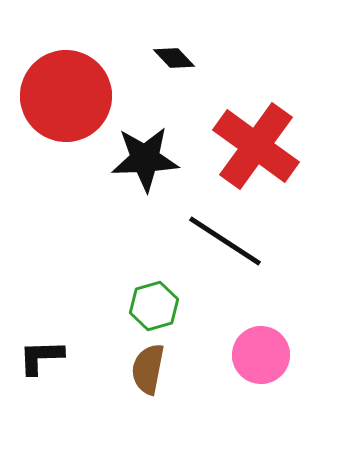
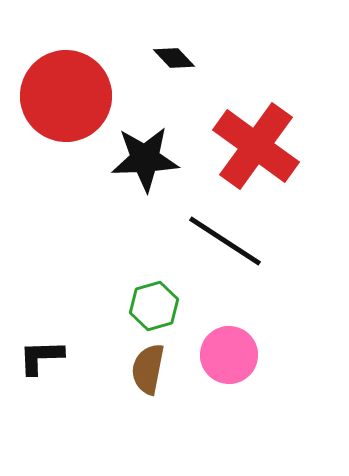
pink circle: moved 32 px left
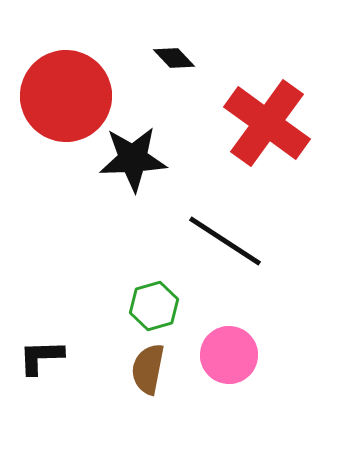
red cross: moved 11 px right, 23 px up
black star: moved 12 px left
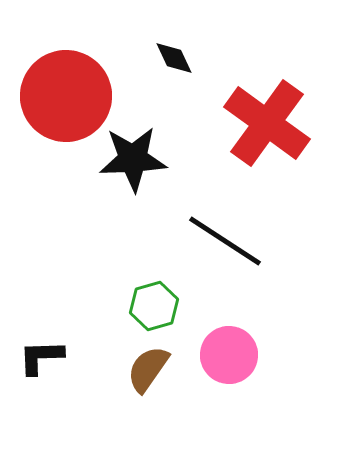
black diamond: rotated 18 degrees clockwise
brown semicircle: rotated 24 degrees clockwise
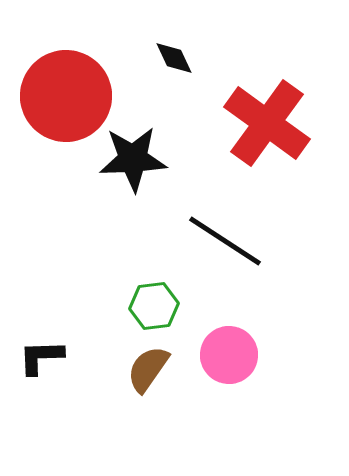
green hexagon: rotated 9 degrees clockwise
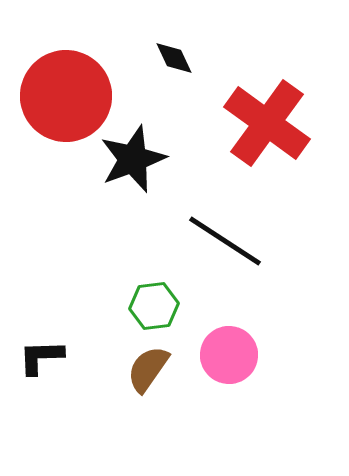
black star: rotated 18 degrees counterclockwise
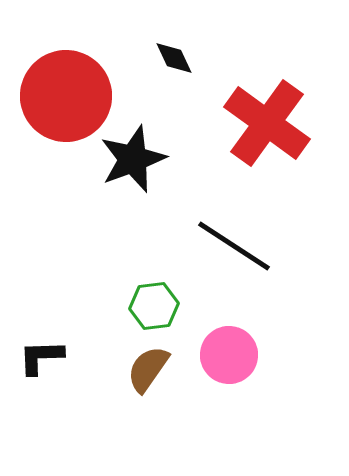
black line: moved 9 px right, 5 px down
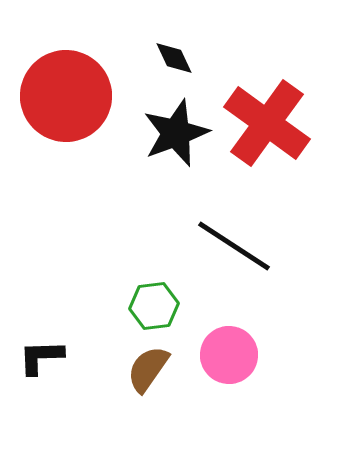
black star: moved 43 px right, 26 px up
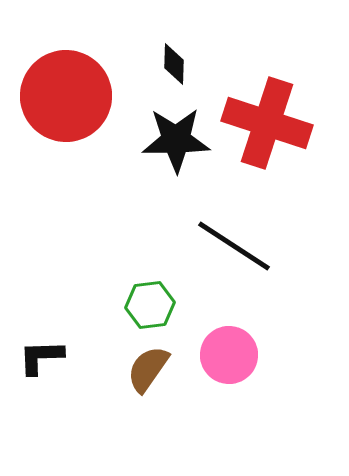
black diamond: moved 6 px down; rotated 27 degrees clockwise
red cross: rotated 18 degrees counterclockwise
black star: moved 7 px down; rotated 20 degrees clockwise
green hexagon: moved 4 px left, 1 px up
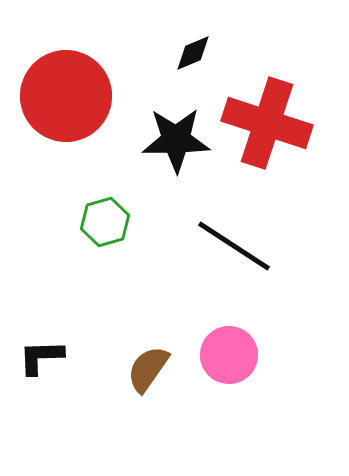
black diamond: moved 19 px right, 11 px up; rotated 66 degrees clockwise
green hexagon: moved 45 px left, 83 px up; rotated 9 degrees counterclockwise
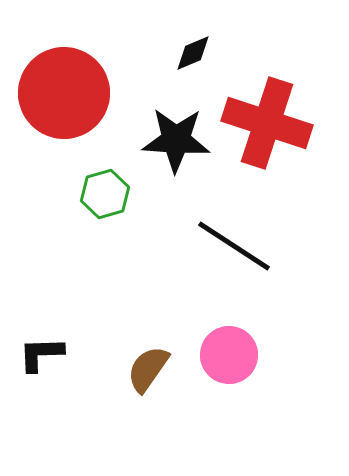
red circle: moved 2 px left, 3 px up
black star: rotated 4 degrees clockwise
green hexagon: moved 28 px up
black L-shape: moved 3 px up
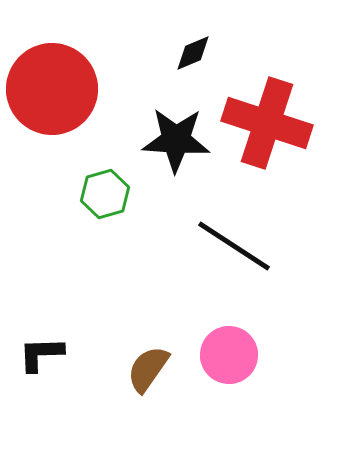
red circle: moved 12 px left, 4 px up
